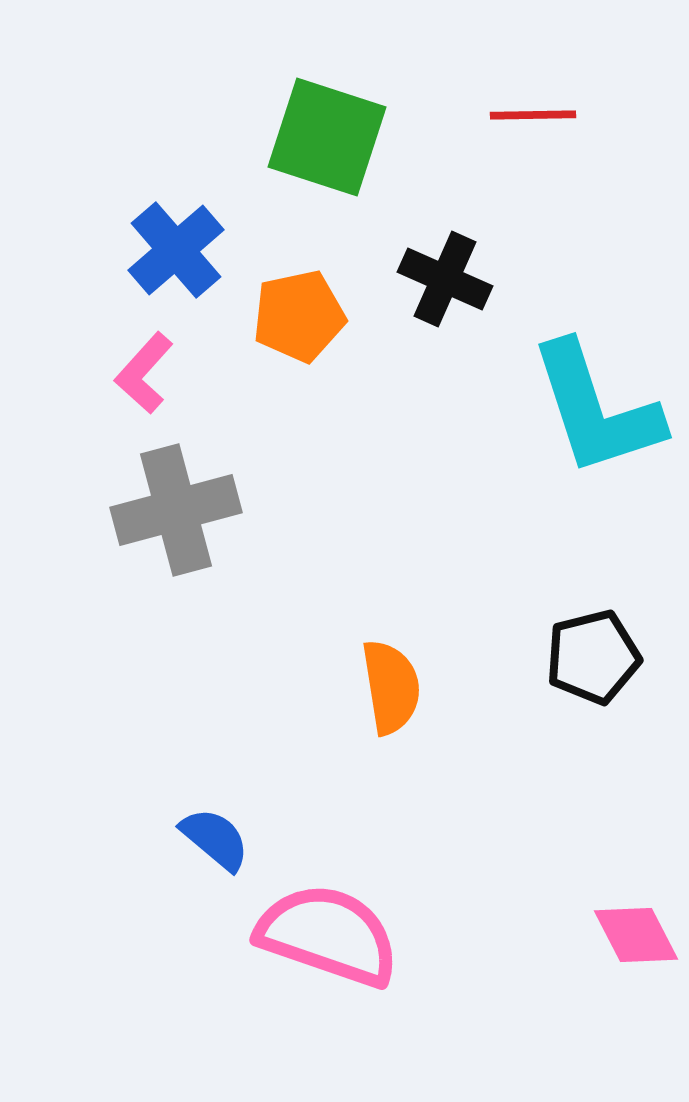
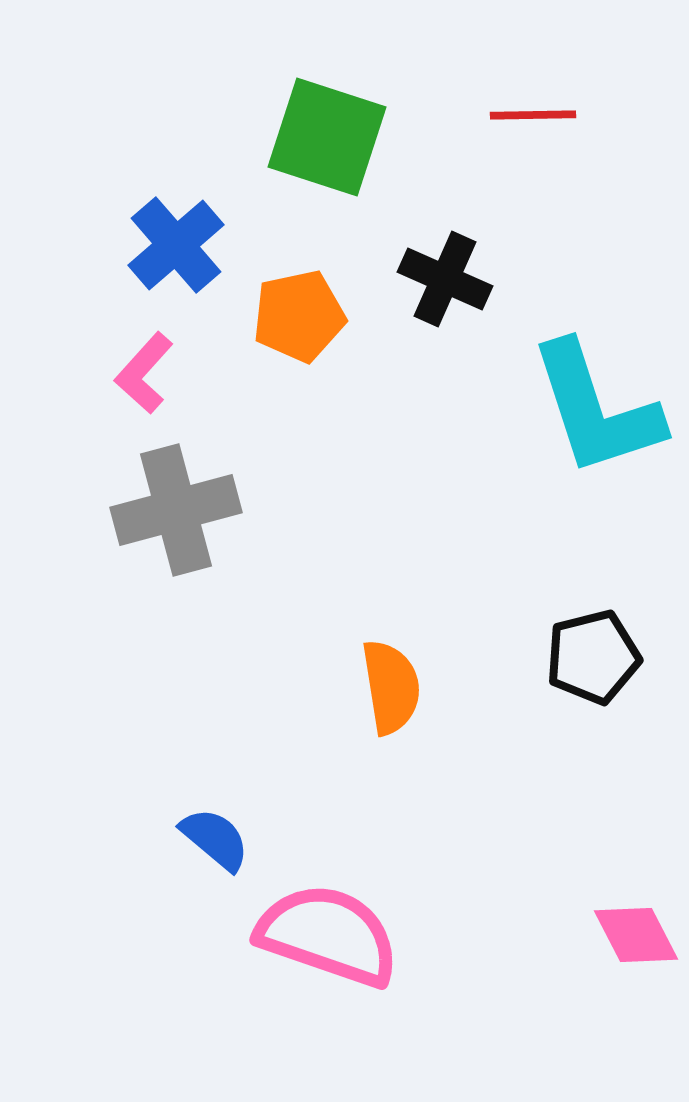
blue cross: moved 5 px up
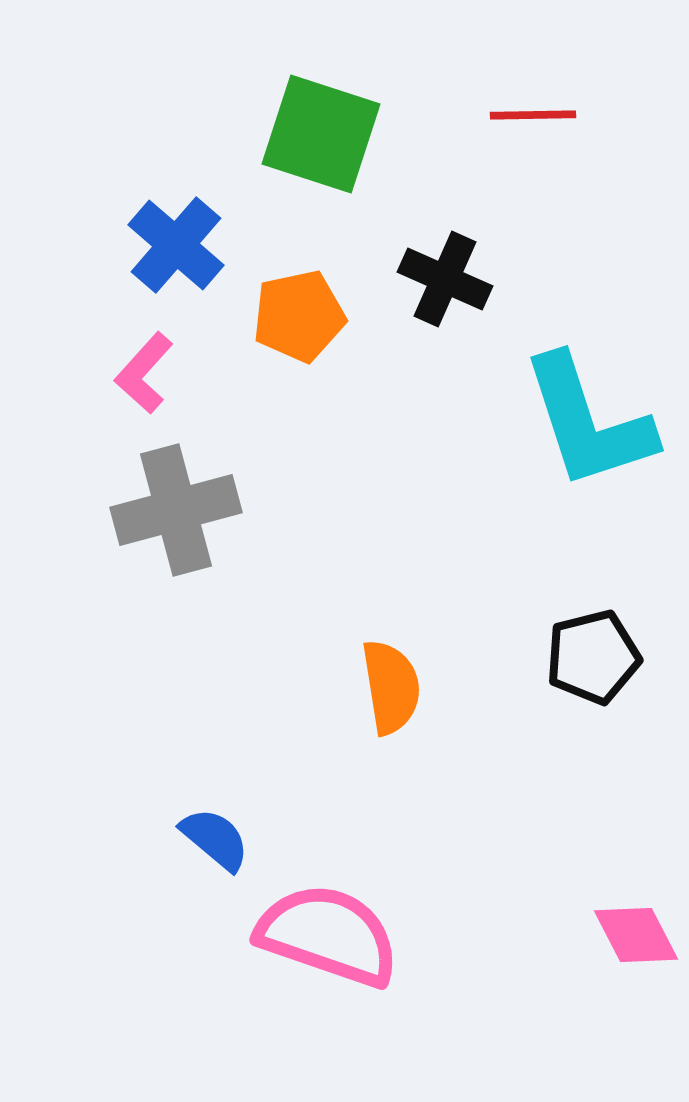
green square: moved 6 px left, 3 px up
blue cross: rotated 8 degrees counterclockwise
cyan L-shape: moved 8 px left, 13 px down
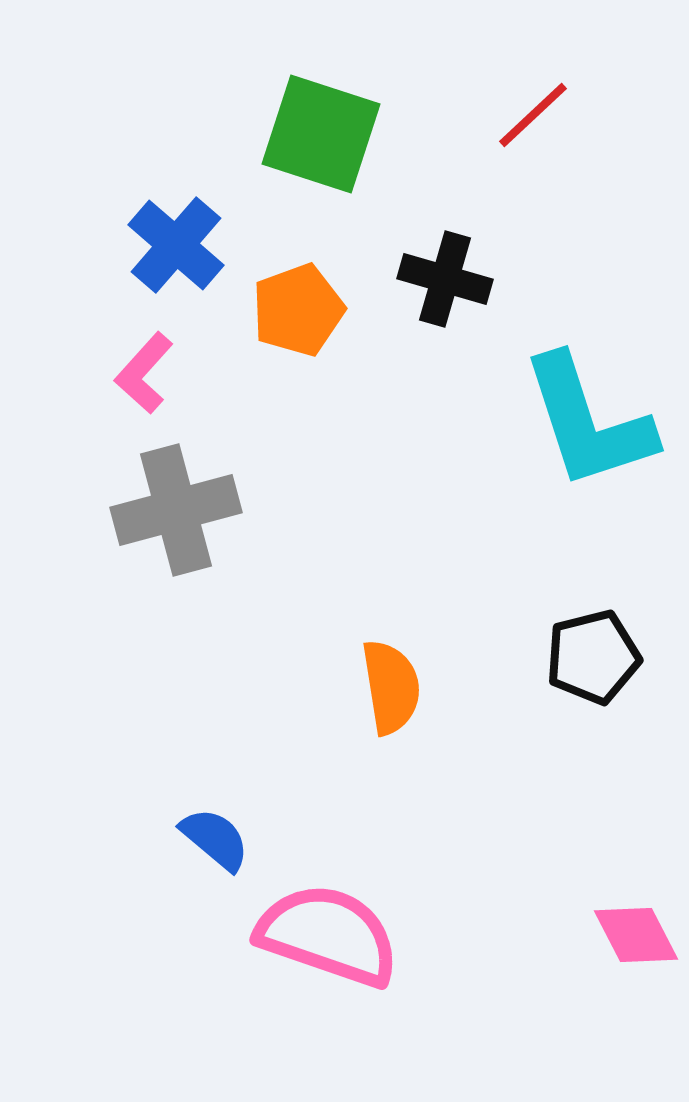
red line: rotated 42 degrees counterclockwise
black cross: rotated 8 degrees counterclockwise
orange pentagon: moved 1 px left, 6 px up; rotated 8 degrees counterclockwise
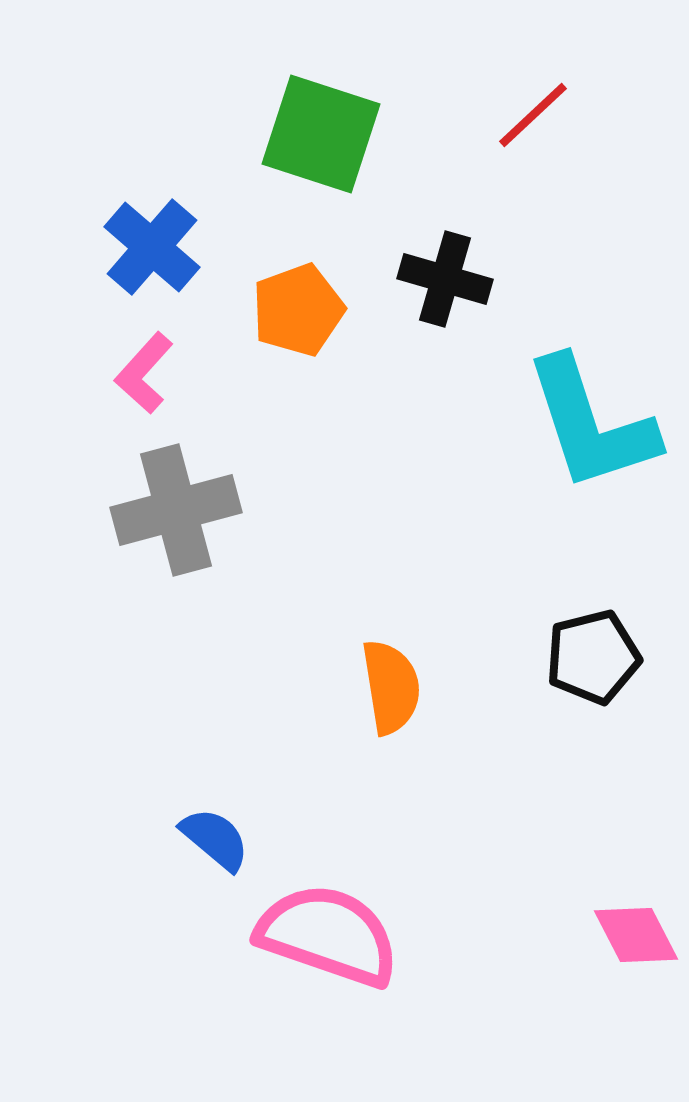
blue cross: moved 24 px left, 2 px down
cyan L-shape: moved 3 px right, 2 px down
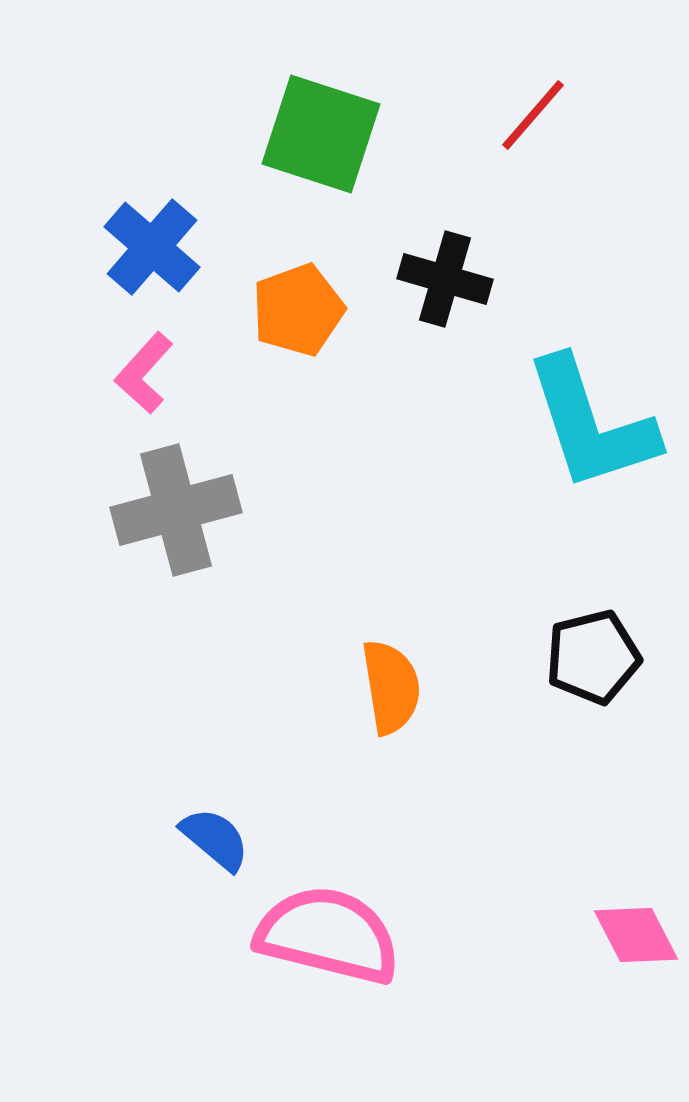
red line: rotated 6 degrees counterclockwise
pink semicircle: rotated 5 degrees counterclockwise
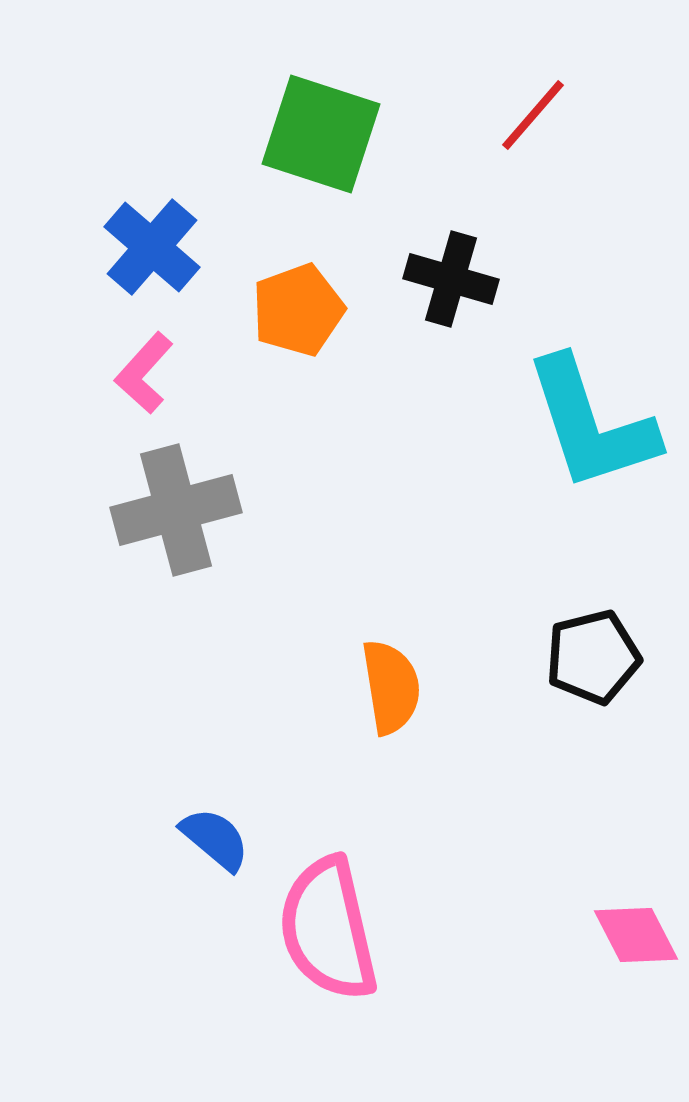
black cross: moved 6 px right
pink semicircle: moved 6 px up; rotated 117 degrees counterclockwise
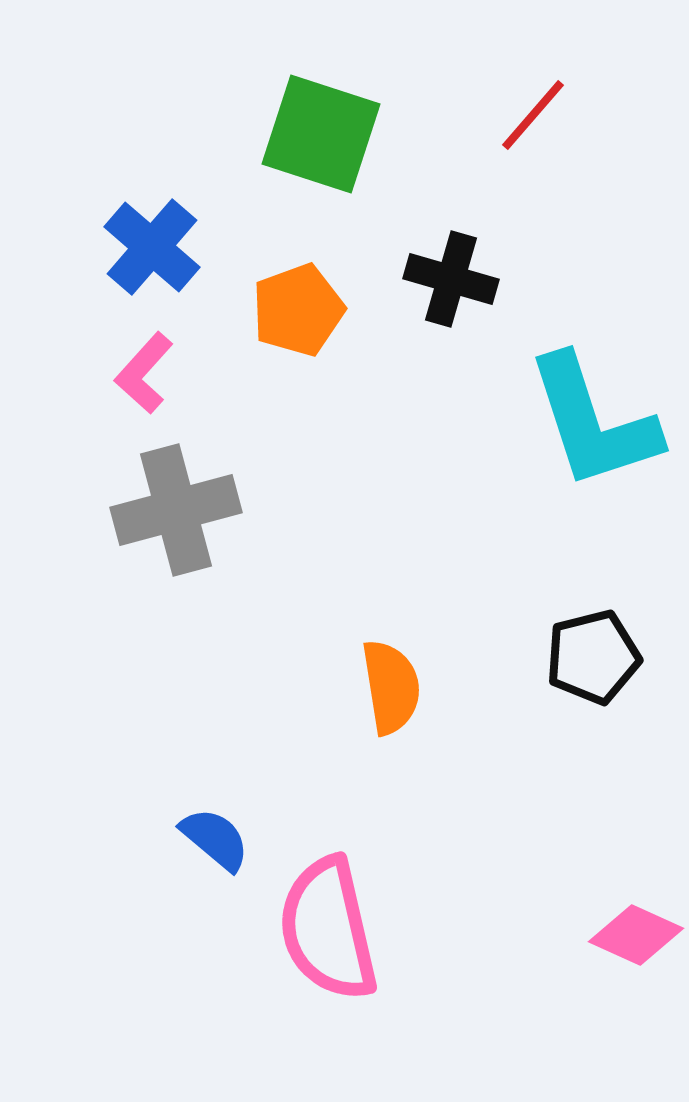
cyan L-shape: moved 2 px right, 2 px up
pink diamond: rotated 38 degrees counterclockwise
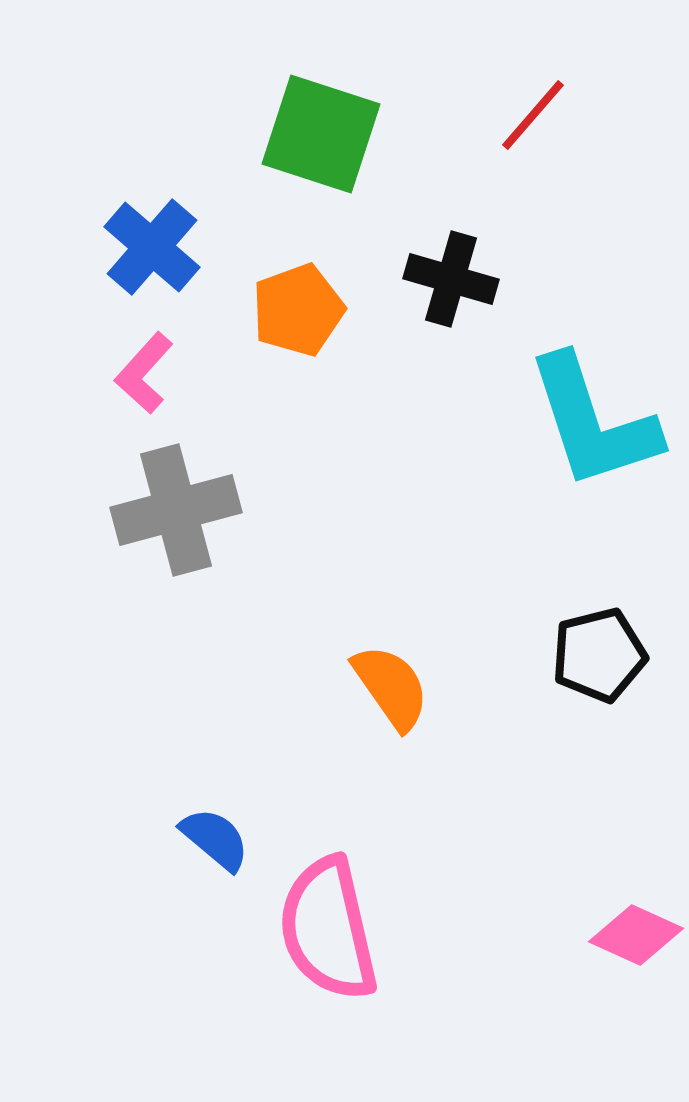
black pentagon: moved 6 px right, 2 px up
orange semicircle: rotated 26 degrees counterclockwise
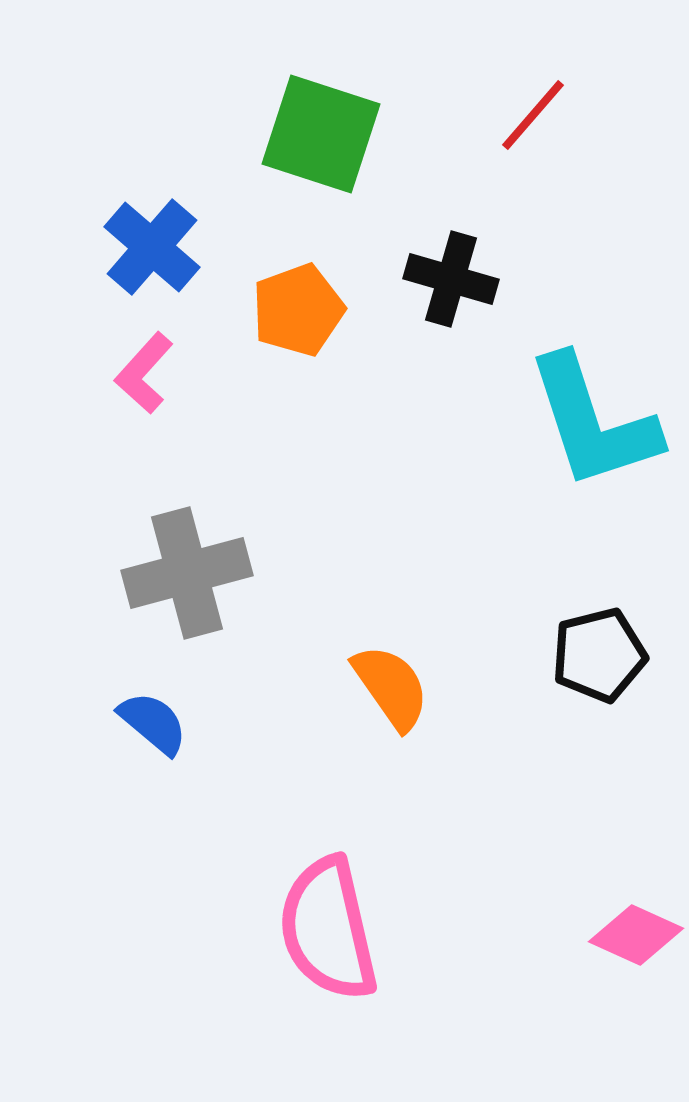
gray cross: moved 11 px right, 63 px down
blue semicircle: moved 62 px left, 116 px up
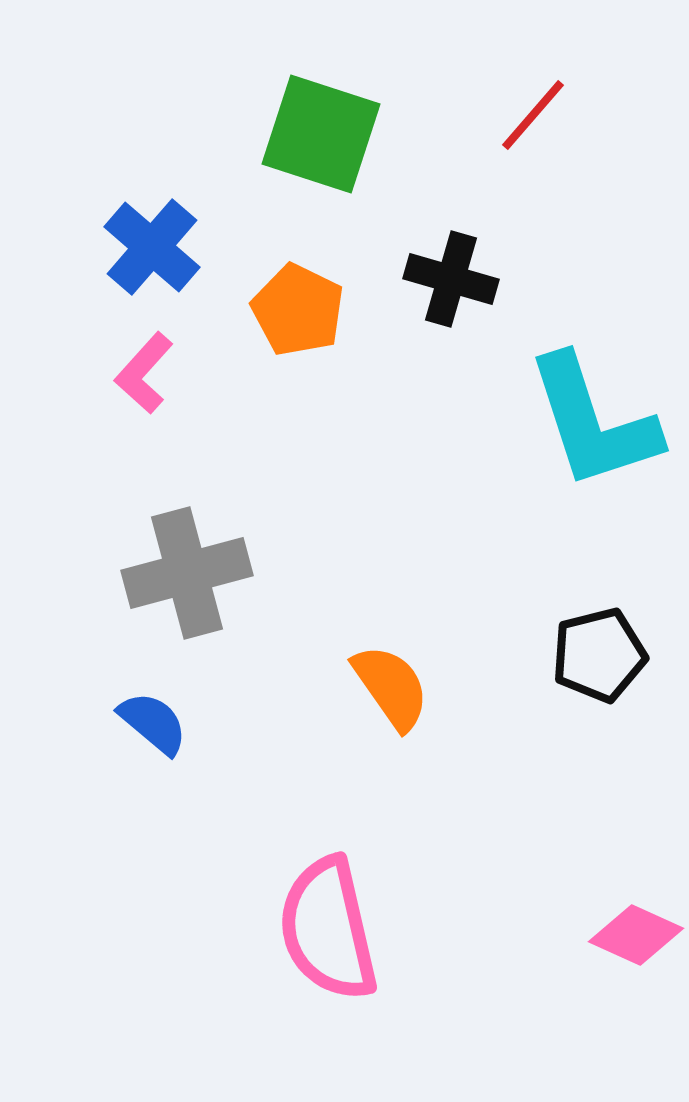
orange pentagon: rotated 26 degrees counterclockwise
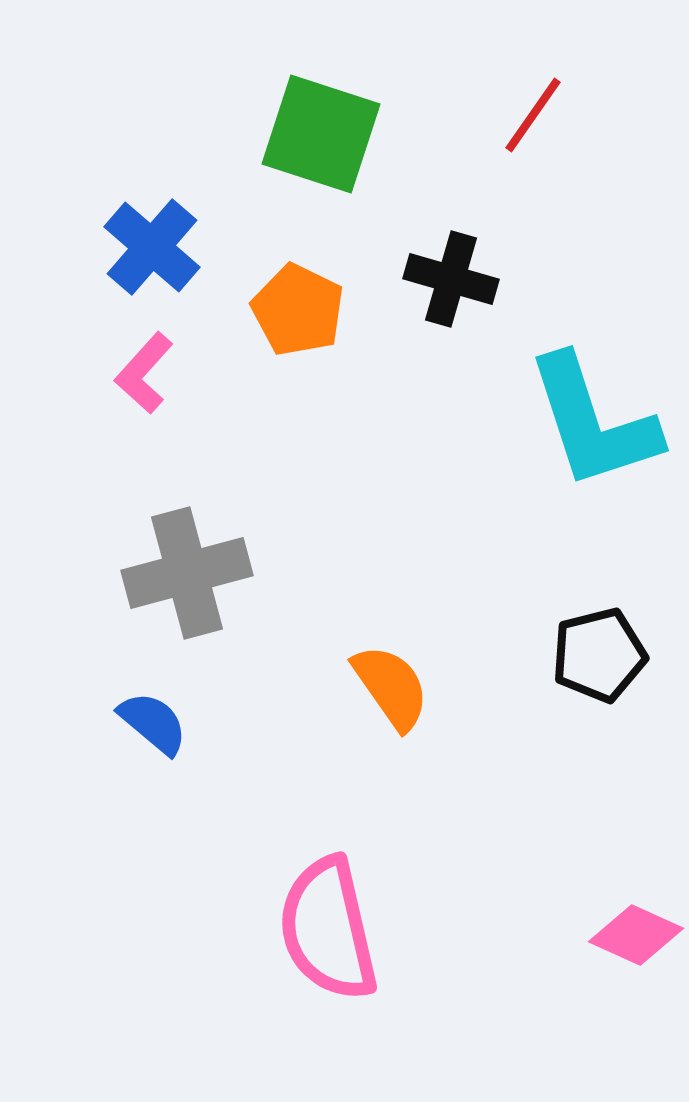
red line: rotated 6 degrees counterclockwise
